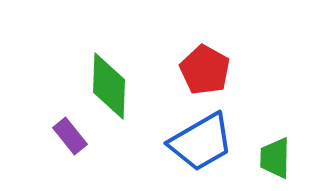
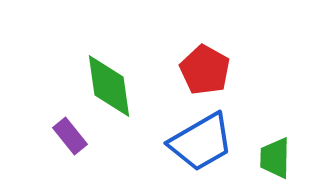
green diamond: rotated 10 degrees counterclockwise
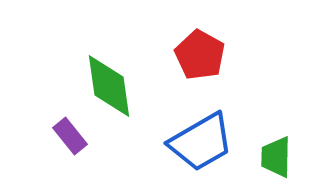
red pentagon: moved 5 px left, 15 px up
green trapezoid: moved 1 px right, 1 px up
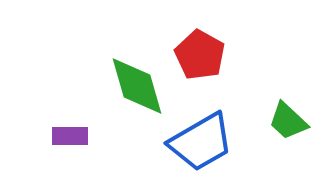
green diamond: moved 28 px right; rotated 8 degrees counterclockwise
purple rectangle: rotated 51 degrees counterclockwise
green trapezoid: moved 12 px right, 36 px up; rotated 48 degrees counterclockwise
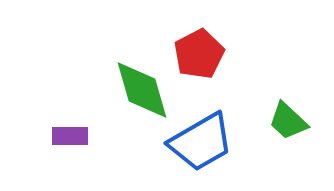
red pentagon: moved 1 px left, 1 px up; rotated 15 degrees clockwise
green diamond: moved 5 px right, 4 px down
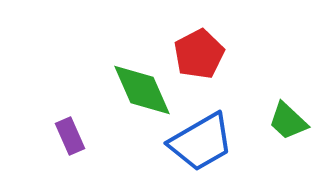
green diamond: rotated 8 degrees counterclockwise
purple rectangle: rotated 66 degrees clockwise
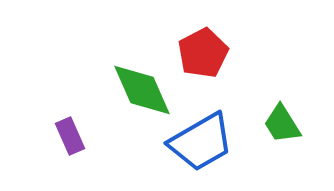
red pentagon: moved 4 px right, 1 px up
green trapezoid: moved 6 px left, 3 px down; rotated 15 degrees clockwise
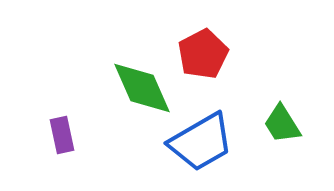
red pentagon: moved 1 px down
green diamond: moved 2 px up
purple rectangle: moved 8 px left, 1 px up; rotated 12 degrees clockwise
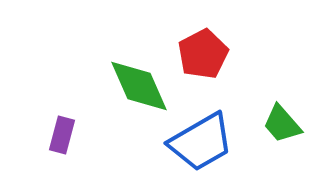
green diamond: moved 3 px left, 2 px up
green trapezoid: rotated 9 degrees counterclockwise
purple rectangle: rotated 27 degrees clockwise
